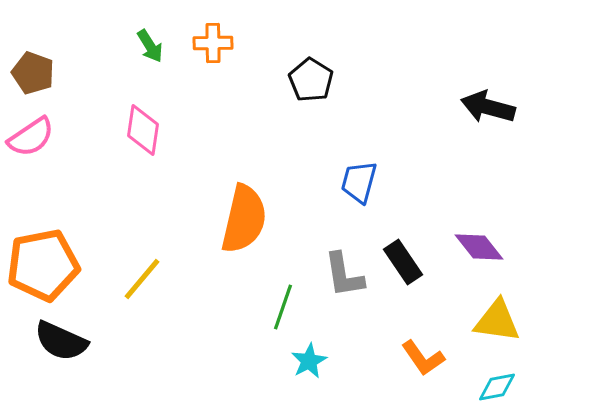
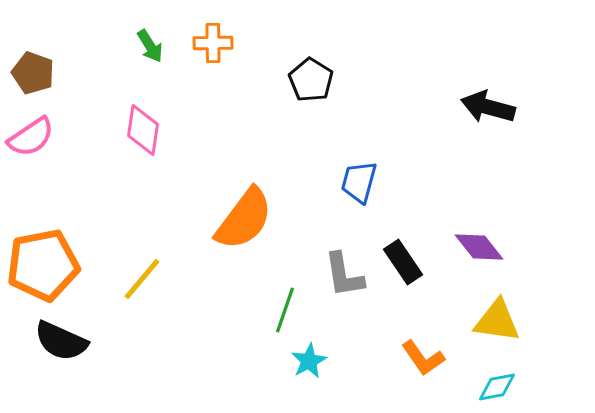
orange semicircle: rotated 24 degrees clockwise
green line: moved 2 px right, 3 px down
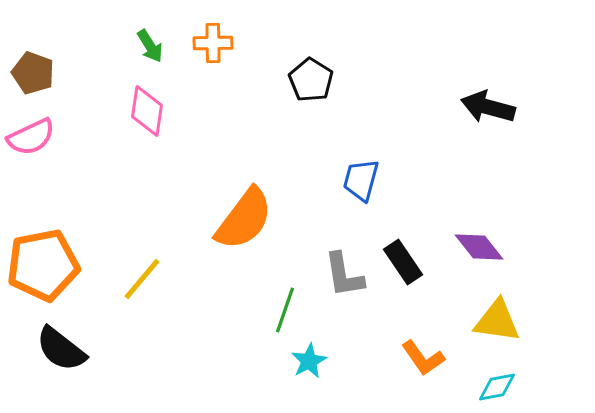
pink diamond: moved 4 px right, 19 px up
pink semicircle: rotated 9 degrees clockwise
blue trapezoid: moved 2 px right, 2 px up
black semicircle: moved 8 px down; rotated 14 degrees clockwise
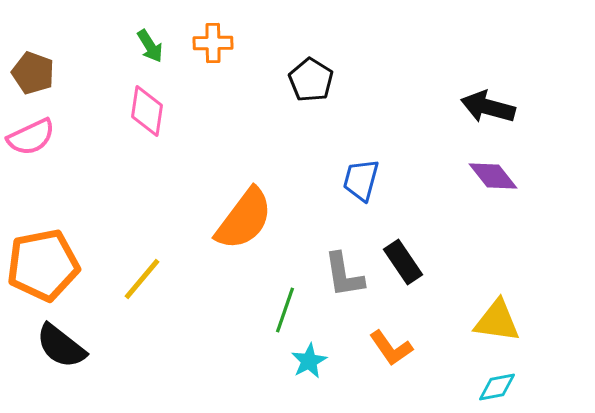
purple diamond: moved 14 px right, 71 px up
black semicircle: moved 3 px up
orange L-shape: moved 32 px left, 10 px up
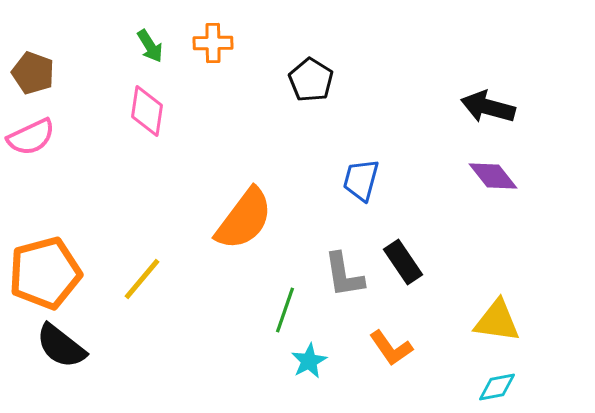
orange pentagon: moved 2 px right, 8 px down; rotated 4 degrees counterclockwise
